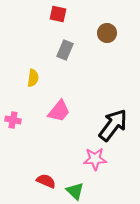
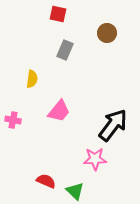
yellow semicircle: moved 1 px left, 1 px down
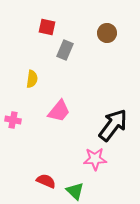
red square: moved 11 px left, 13 px down
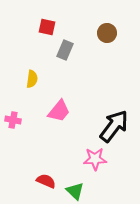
black arrow: moved 1 px right, 1 px down
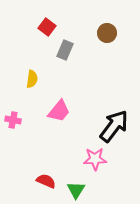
red square: rotated 24 degrees clockwise
green triangle: moved 1 px right, 1 px up; rotated 18 degrees clockwise
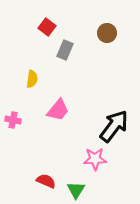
pink trapezoid: moved 1 px left, 1 px up
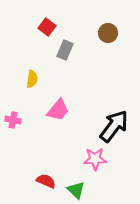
brown circle: moved 1 px right
green triangle: rotated 18 degrees counterclockwise
